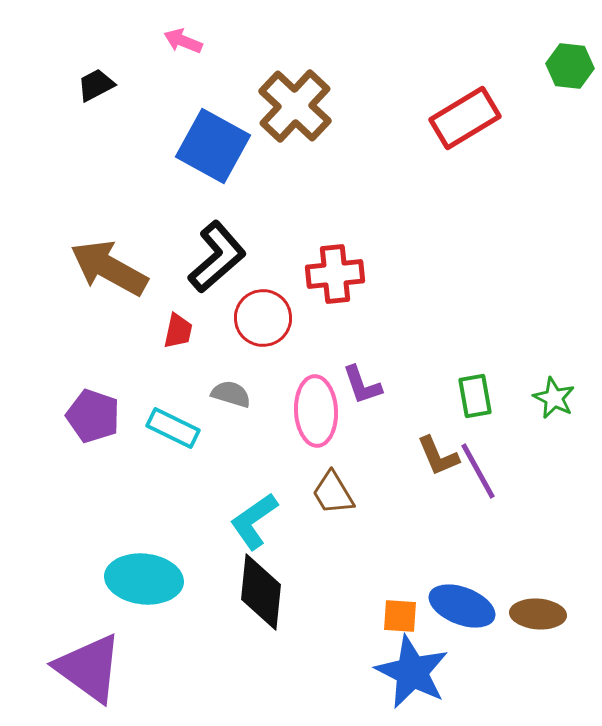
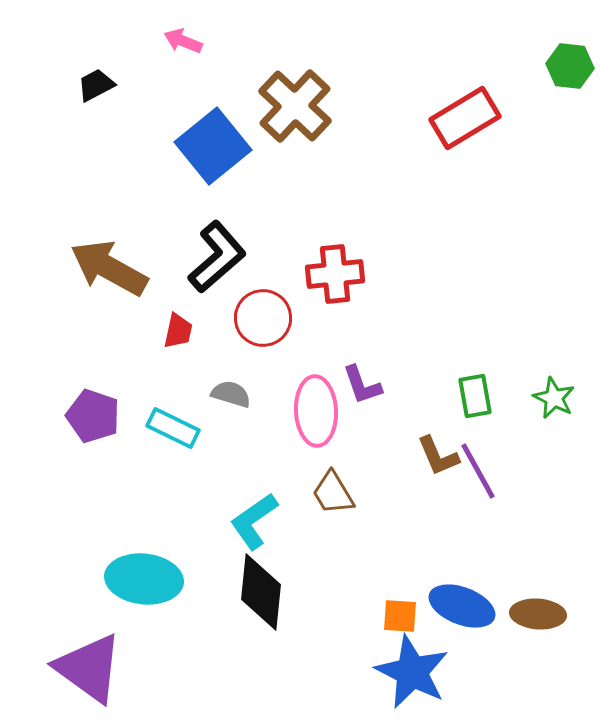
blue square: rotated 22 degrees clockwise
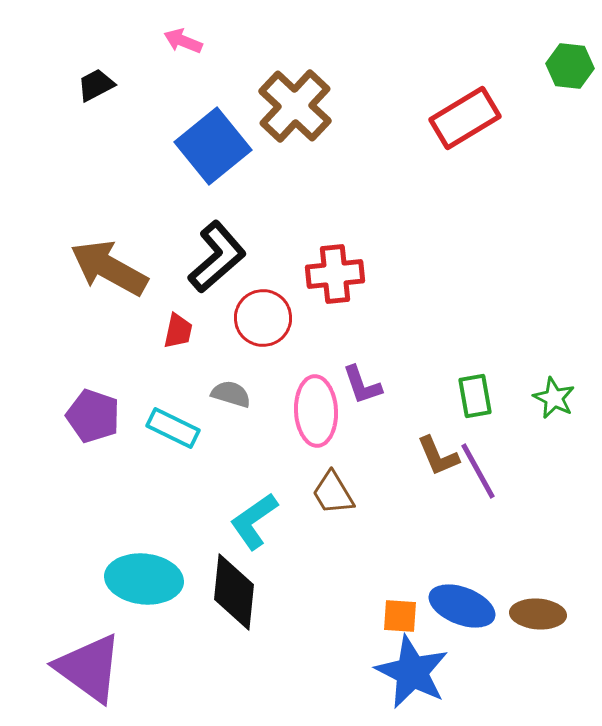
black diamond: moved 27 px left
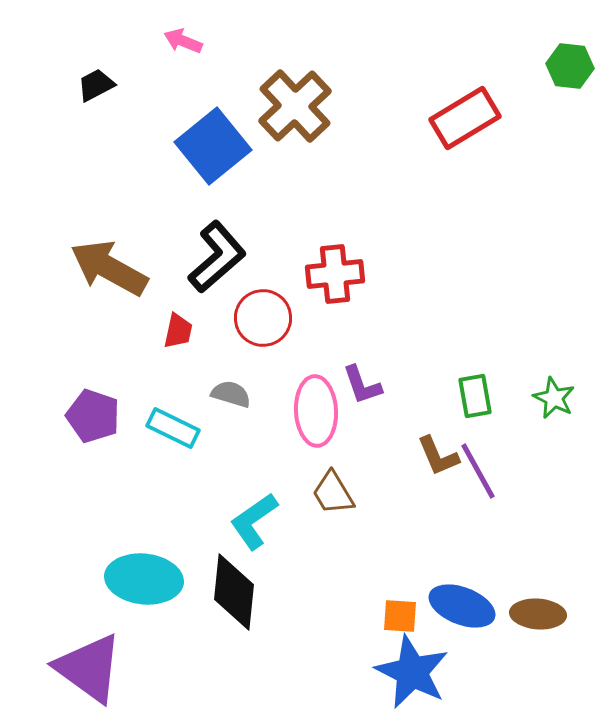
brown cross: rotated 4 degrees clockwise
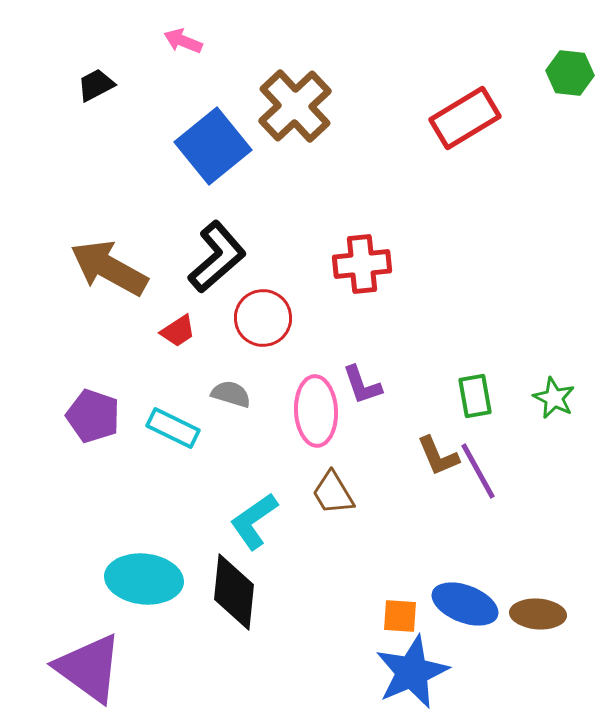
green hexagon: moved 7 px down
red cross: moved 27 px right, 10 px up
red trapezoid: rotated 45 degrees clockwise
blue ellipse: moved 3 px right, 2 px up
blue star: rotated 22 degrees clockwise
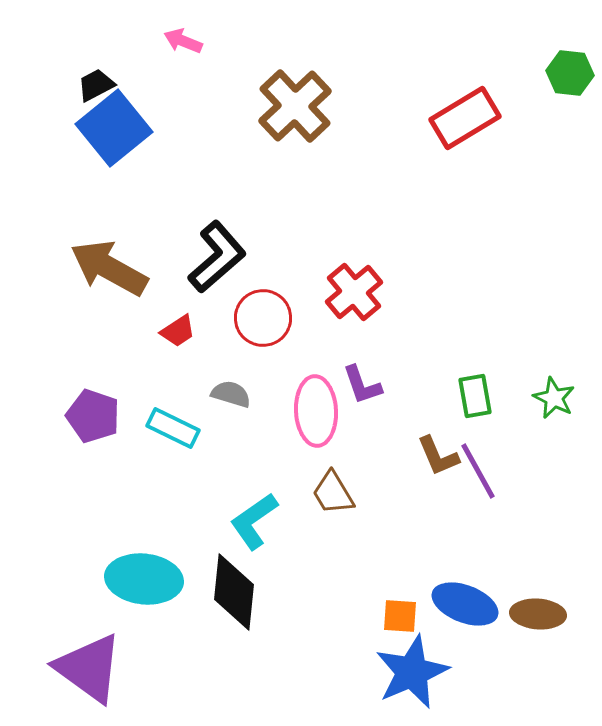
blue square: moved 99 px left, 18 px up
red cross: moved 8 px left, 28 px down; rotated 34 degrees counterclockwise
